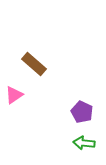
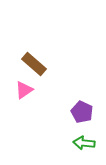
pink triangle: moved 10 px right, 5 px up
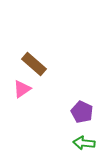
pink triangle: moved 2 px left, 1 px up
